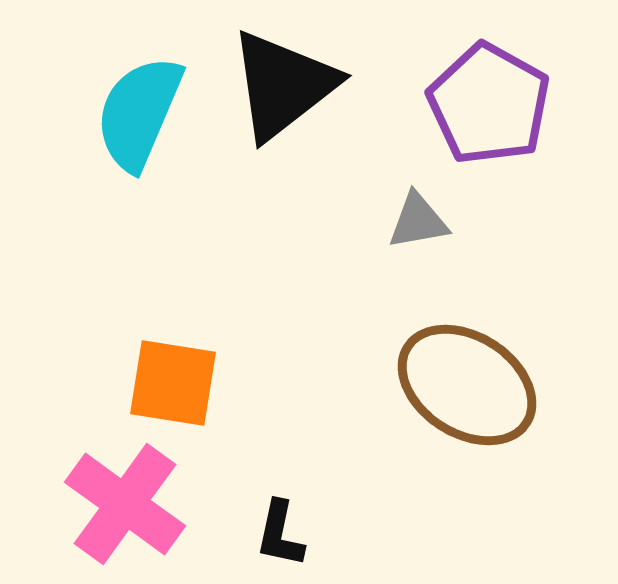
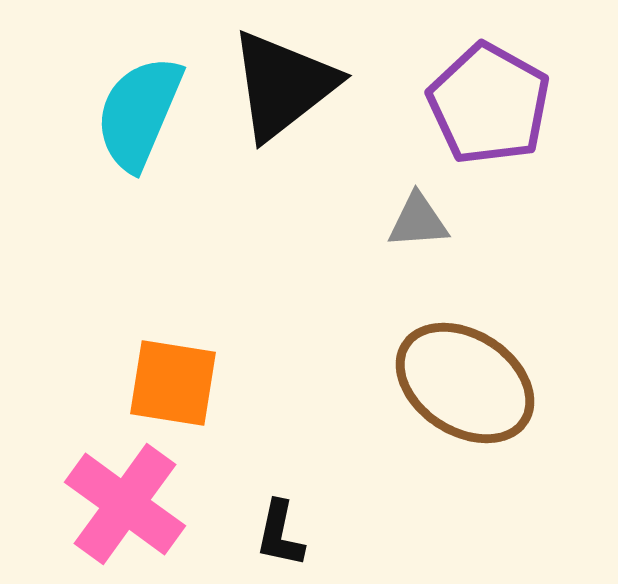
gray triangle: rotated 6 degrees clockwise
brown ellipse: moved 2 px left, 2 px up
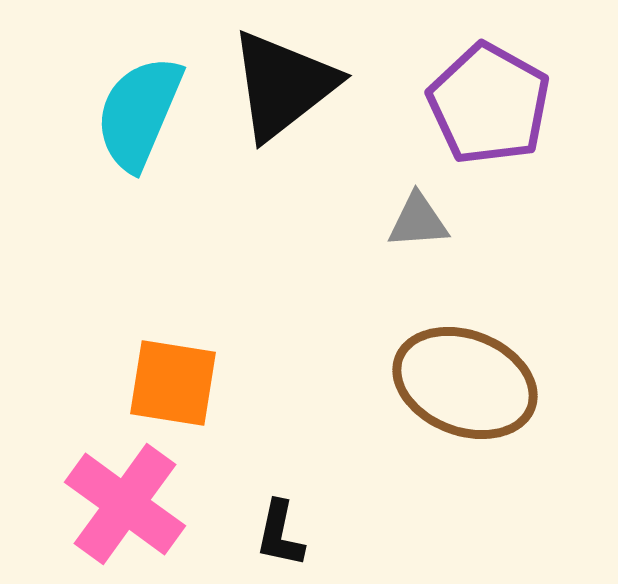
brown ellipse: rotated 12 degrees counterclockwise
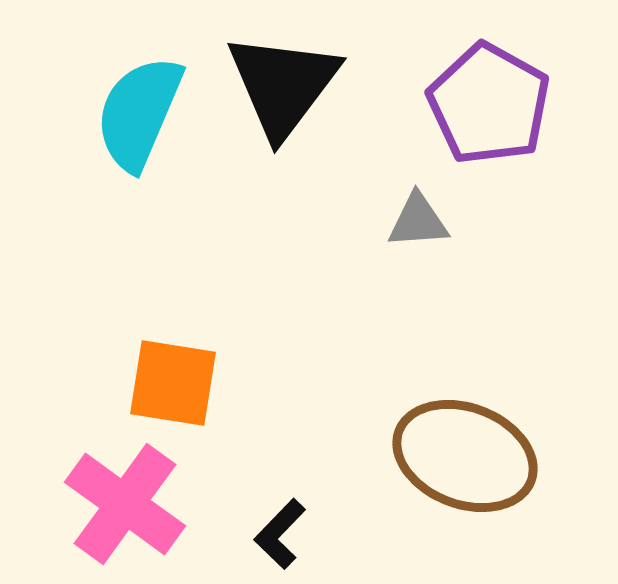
black triangle: rotated 15 degrees counterclockwise
brown ellipse: moved 73 px down
black L-shape: rotated 32 degrees clockwise
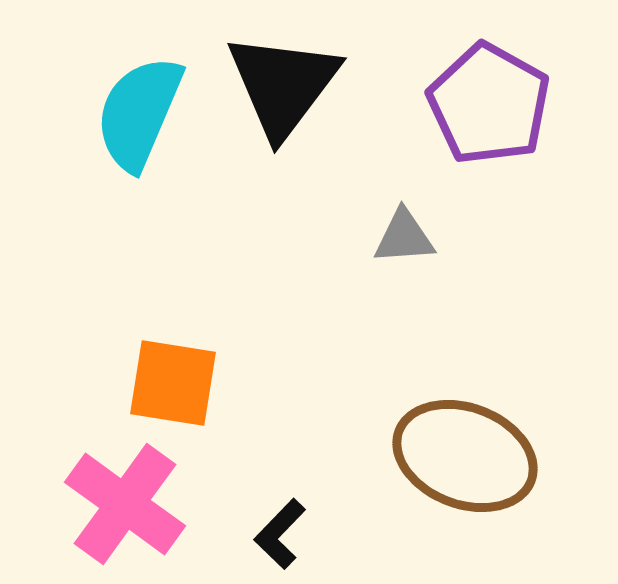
gray triangle: moved 14 px left, 16 px down
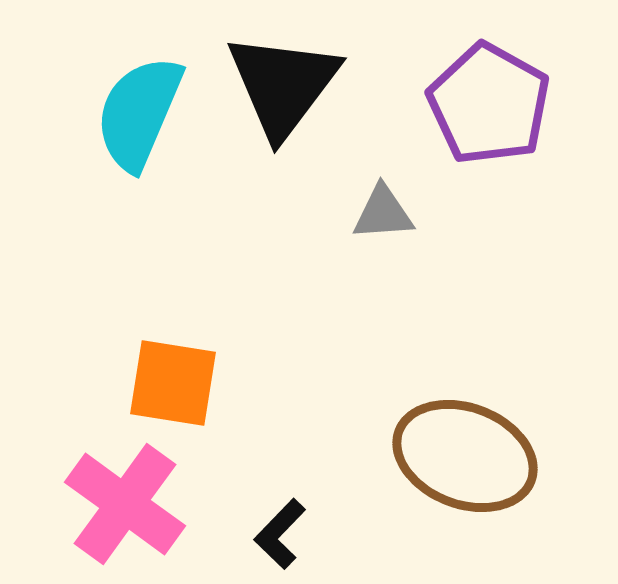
gray triangle: moved 21 px left, 24 px up
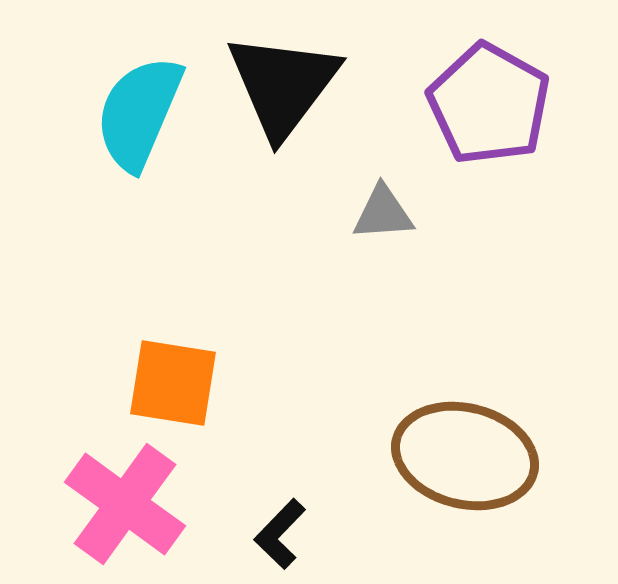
brown ellipse: rotated 7 degrees counterclockwise
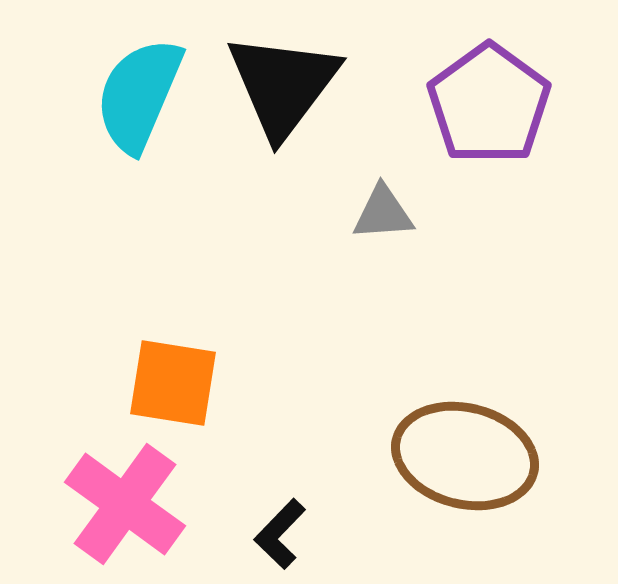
purple pentagon: rotated 7 degrees clockwise
cyan semicircle: moved 18 px up
